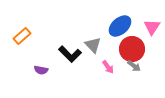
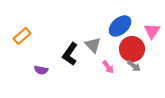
pink triangle: moved 4 px down
black L-shape: rotated 80 degrees clockwise
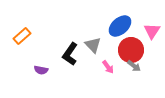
red circle: moved 1 px left, 1 px down
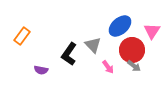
orange rectangle: rotated 12 degrees counterclockwise
red circle: moved 1 px right
black L-shape: moved 1 px left
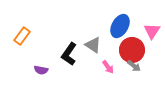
blue ellipse: rotated 20 degrees counterclockwise
gray triangle: rotated 12 degrees counterclockwise
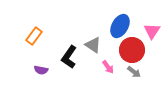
orange rectangle: moved 12 px right
black L-shape: moved 3 px down
gray arrow: moved 6 px down
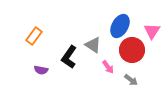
gray arrow: moved 3 px left, 8 px down
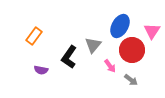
gray triangle: rotated 36 degrees clockwise
pink arrow: moved 2 px right, 1 px up
